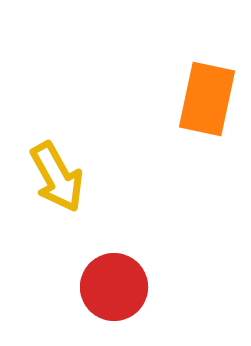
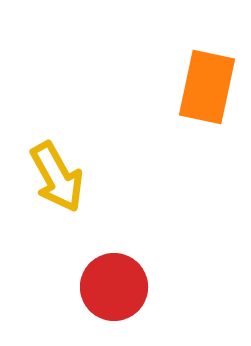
orange rectangle: moved 12 px up
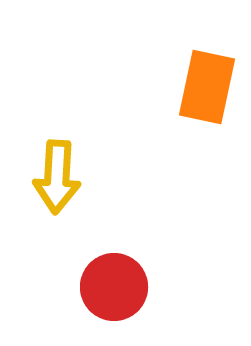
yellow arrow: rotated 32 degrees clockwise
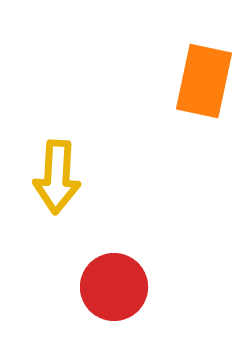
orange rectangle: moved 3 px left, 6 px up
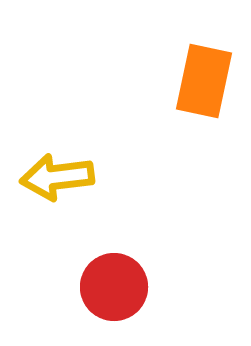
yellow arrow: rotated 80 degrees clockwise
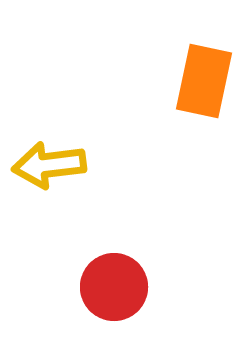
yellow arrow: moved 8 px left, 12 px up
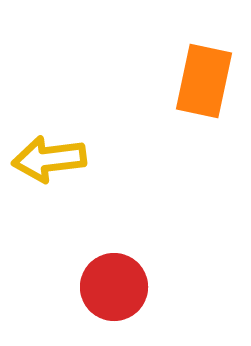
yellow arrow: moved 6 px up
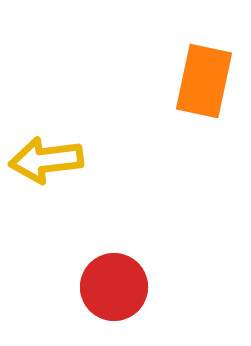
yellow arrow: moved 3 px left, 1 px down
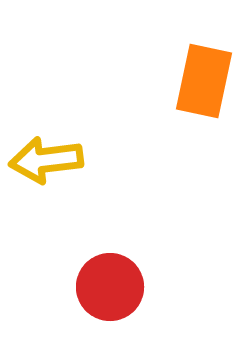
red circle: moved 4 px left
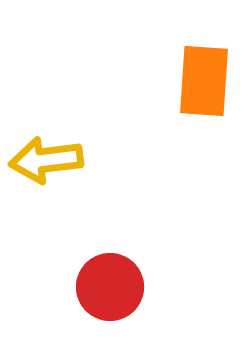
orange rectangle: rotated 8 degrees counterclockwise
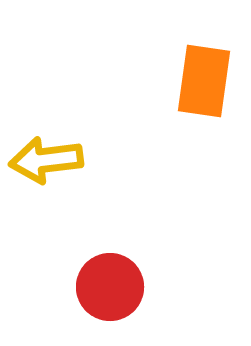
orange rectangle: rotated 4 degrees clockwise
